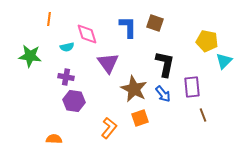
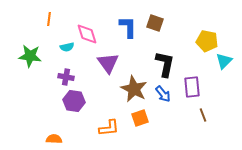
orange L-shape: rotated 45 degrees clockwise
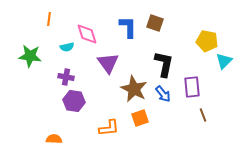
black L-shape: moved 1 px left
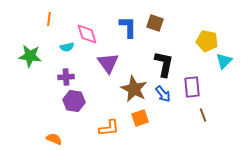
purple cross: rotated 14 degrees counterclockwise
orange semicircle: rotated 21 degrees clockwise
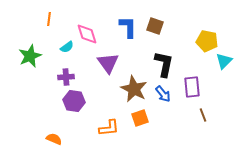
brown square: moved 3 px down
cyan semicircle: rotated 24 degrees counterclockwise
green star: rotated 30 degrees counterclockwise
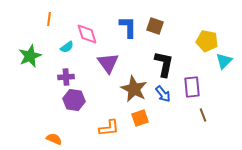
purple hexagon: moved 1 px up
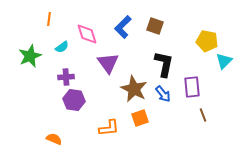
blue L-shape: moved 5 px left; rotated 135 degrees counterclockwise
cyan semicircle: moved 5 px left
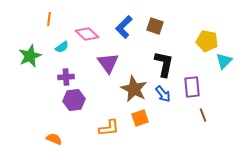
blue L-shape: moved 1 px right
pink diamond: rotated 30 degrees counterclockwise
purple hexagon: rotated 15 degrees counterclockwise
